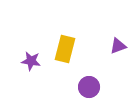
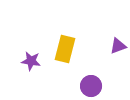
purple circle: moved 2 px right, 1 px up
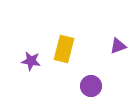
yellow rectangle: moved 1 px left
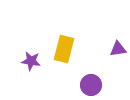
purple triangle: moved 3 px down; rotated 12 degrees clockwise
purple circle: moved 1 px up
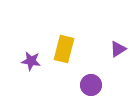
purple triangle: rotated 24 degrees counterclockwise
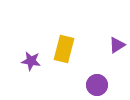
purple triangle: moved 1 px left, 4 px up
purple circle: moved 6 px right
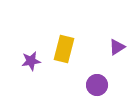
purple triangle: moved 2 px down
purple star: rotated 18 degrees counterclockwise
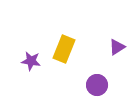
yellow rectangle: rotated 8 degrees clockwise
purple star: rotated 18 degrees clockwise
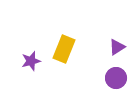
purple star: rotated 24 degrees counterclockwise
purple circle: moved 19 px right, 7 px up
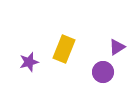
purple star: moved 2 px left, 1 px down
purple circle: moved 13 px left, 6 px up
